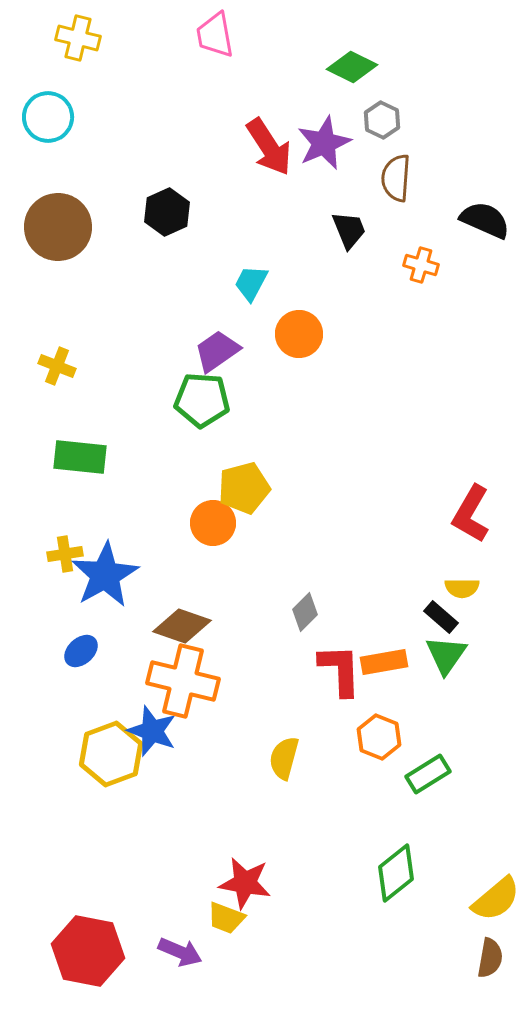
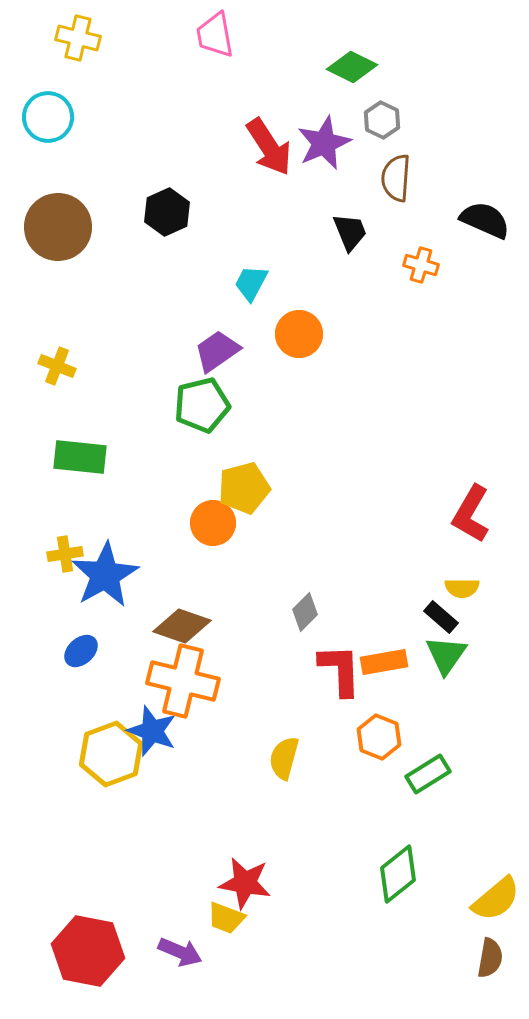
black trapezoid at (349, 230): moved 1 px right, 2 px down
green pentagon at (202, 400): moved 5 px down; rotated 18 degrees counterclockwise
green diamond at (396, 873): moved 2 px right, 1 px down
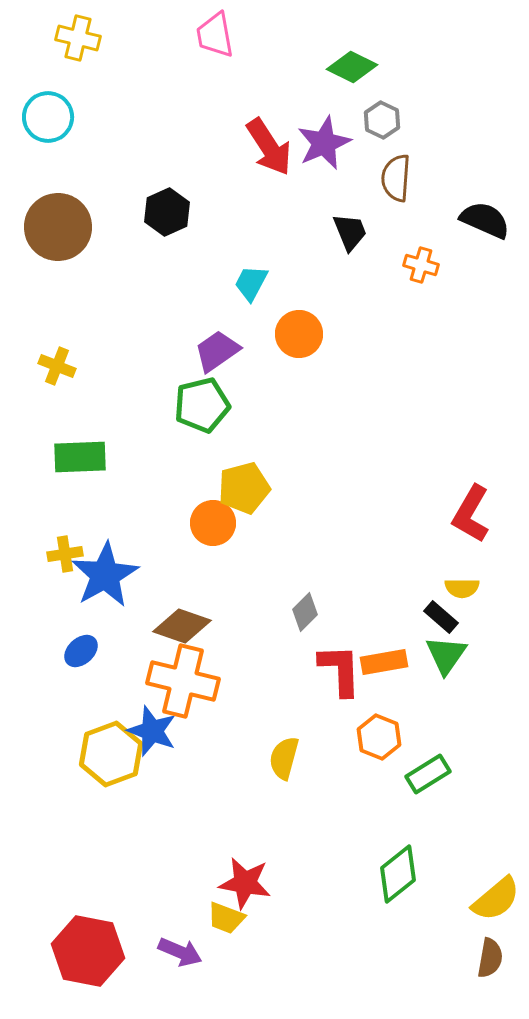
green rectangle at (80, 457): rotated 8 degrees counterclockwise
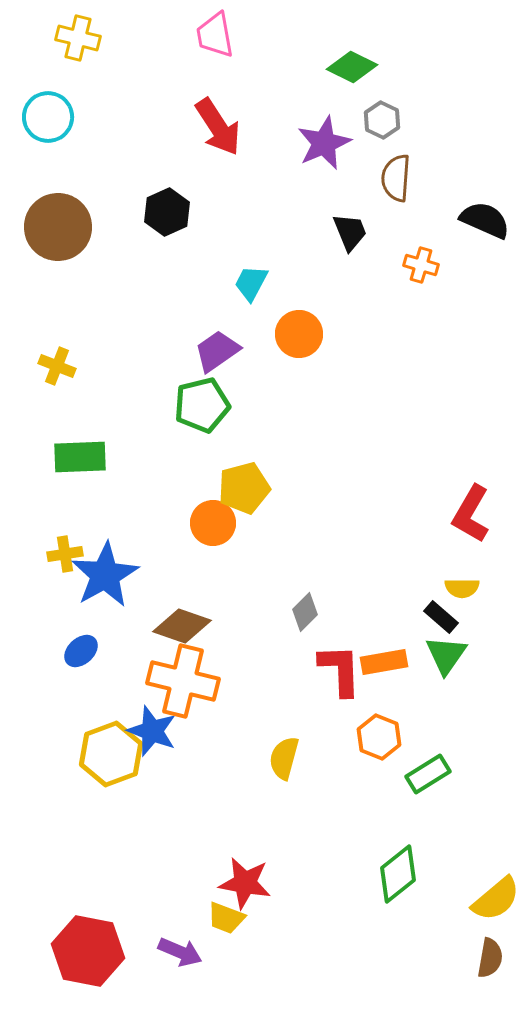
red arrow at (269, 147): moved 51 px left, 20 px up
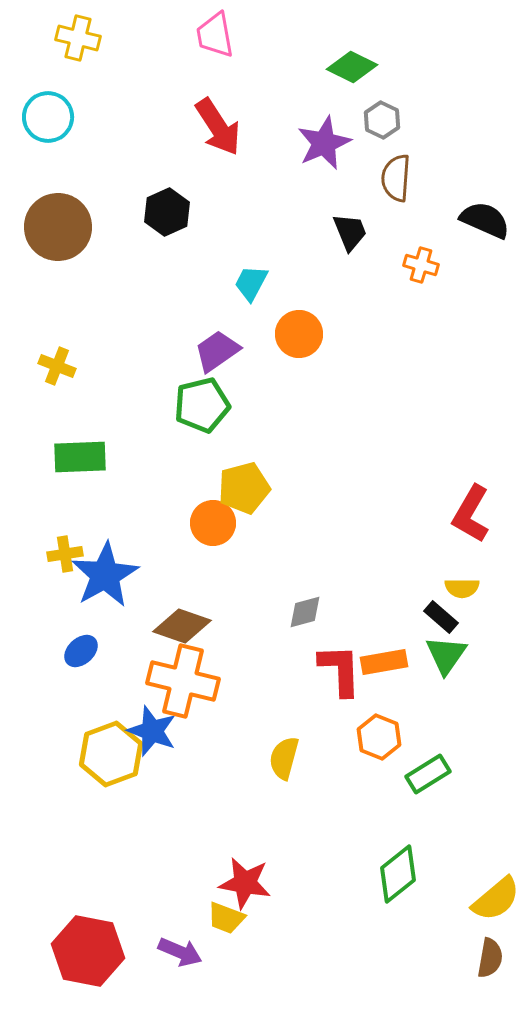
gray diamond at (305, 612): rotated 30 degrees clockwise
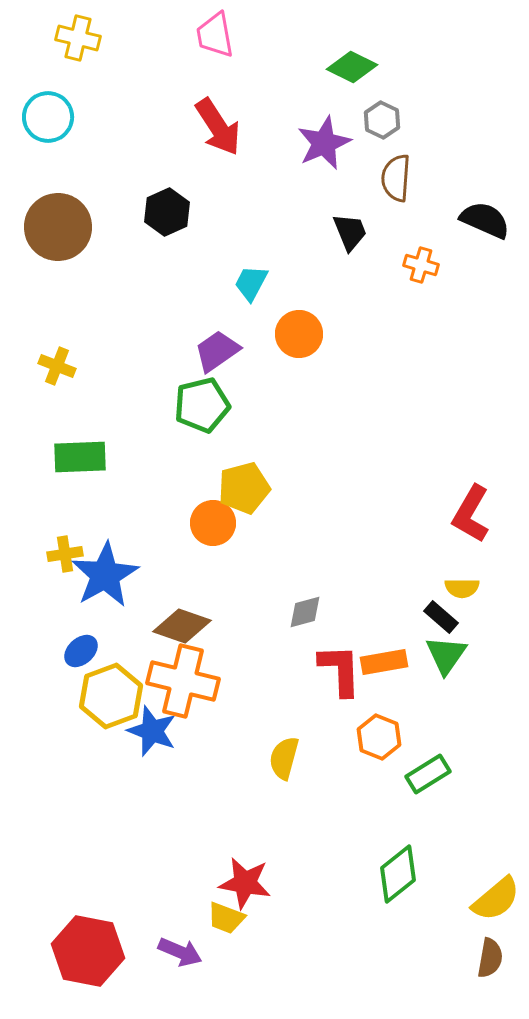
yellow hexagon at (111, 754): moved 58 px up
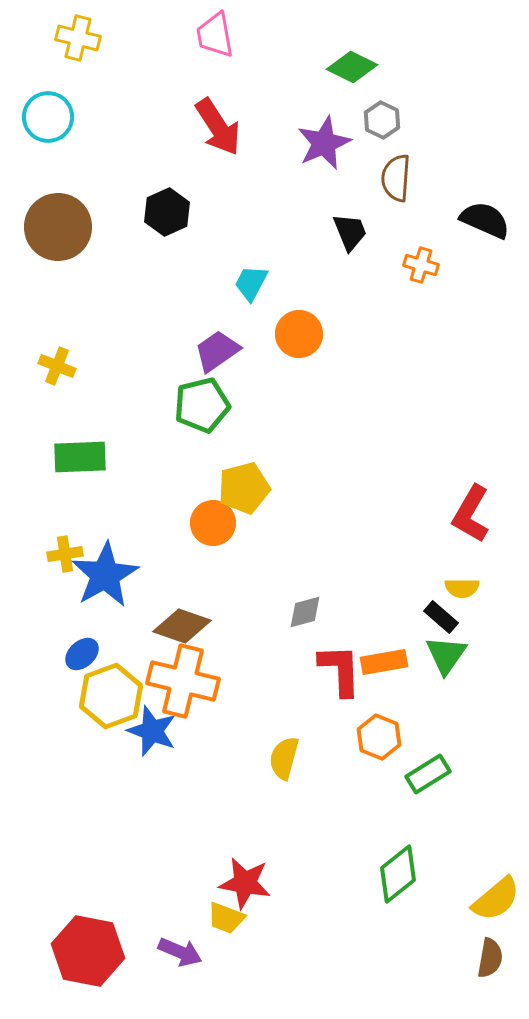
blue ellipse at (81, 651): moved 1 px right, 3 px down
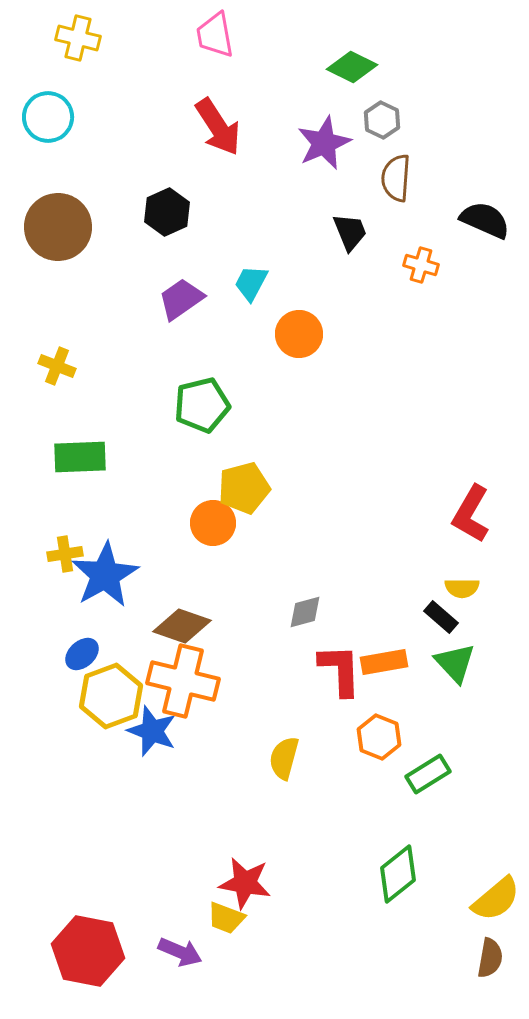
purple trapezoid at (217, 351): moved 36 px left, 52 px up
green triangle at (446, 655): moved 9 px right, 8 px down; rotated 18 degrees counterclockwise
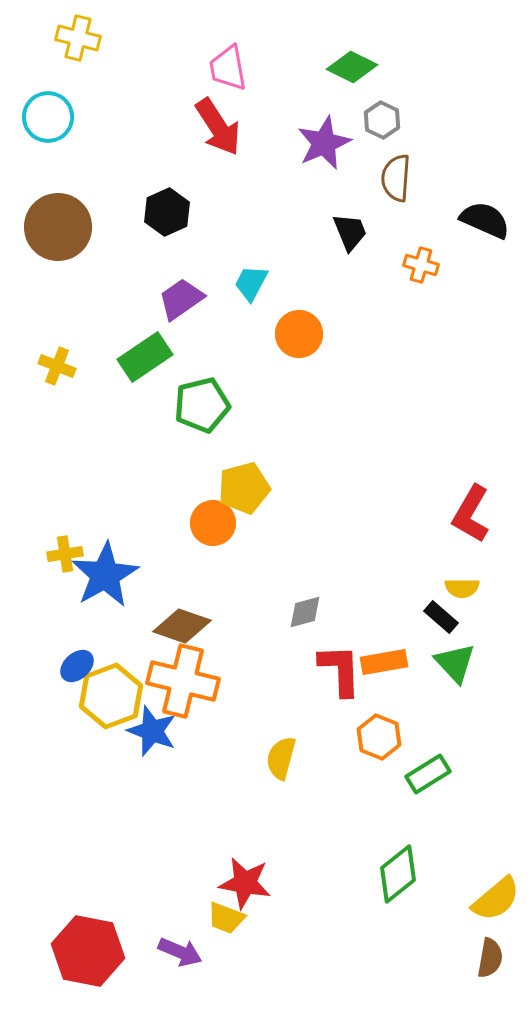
pink trapezoid at (215, 35): moved 13 px right, 33 px down
green rectangle at (80, 457): moved 65 px right, 100 px up; rotated 32 degrees counterclockwise
blue ellipse at (82, 654): moved 5 px left, 12 px down
yellow semicircle at (284, 758): moved 3 px left
